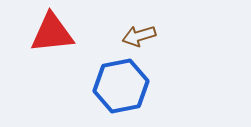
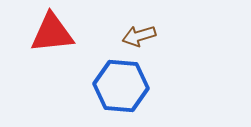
blue hexagon: rotated 16 degrees clockwise
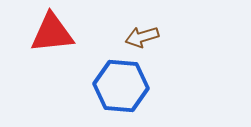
brown arrow: moved 3 px right, 1 px down
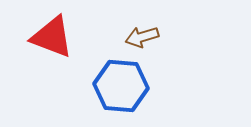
red triangle: moved 4 px down; rotated 27 degrees clockwise
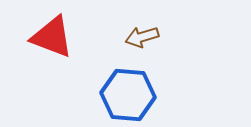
blue hexagon: moved 7 px right, 9 px down
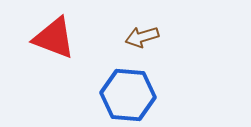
red triangle: moved 2 px right, 1 px down
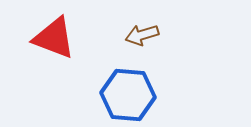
brown arrow: moved 2 px up
